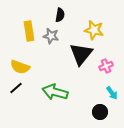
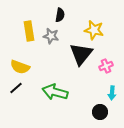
cyan arrow: rotated 40 degrees clockwise
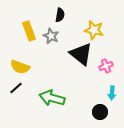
yellow rectangle: rotated 12 degrees counterclockwise
gray star: rotated 14 degrees clockwise
black triangle: rotated 30 degrees counterclockwise
green arrow: moved 3 px left, 6 px down
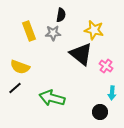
black semicircle: moved 1 px right
gray star: moved 2 px right, 3 px up; rotated 28 degrees counterclockwise
pink cross: rotated 32 degrees counterclockwise
black line: moved 1 px left
